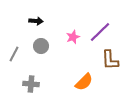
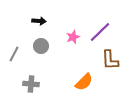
black arrow: moved 3 px right
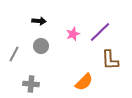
pink star: moved 3 px up
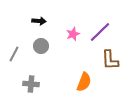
orange semicircle: rotated 24 degrees counterclockwise
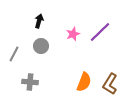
black arrow: rotated 80 degrees counterclockwise
brown L-shape: moved 24 px down; rotated 35 degrees clockwise
gray cross: moved 1 px left, 2 px up
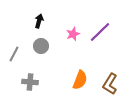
orange semicircle: moved 4 px left, 2 px up
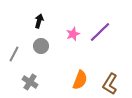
gray cross: rotated 28 degrees clockwise
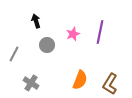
black arrow: moved 3 px left; rotated 32 degrees counterclockwise
purple line: rotated 35 degrees counterclockwise
gray circle: moved 6 px right, 1 px up
gray cross: moved 1 px right, 1 px down
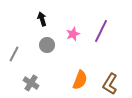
black arrow: moved 6 px right, 2 px up
purple line: moved 1 px right, 1 px up; rotated 15 degrees clockwise
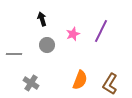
gray line: rotated 63 degrees clockwise
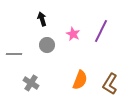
pink star: rotated 24 degrees counterclockwise
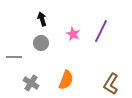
gray circle: moved 6 px left, 2 px up
gray line: moved 3 px down
orange semicircle: moved 14 px left
brown L-shape: moved 1 px right
